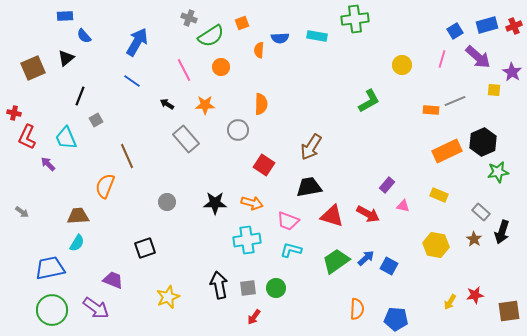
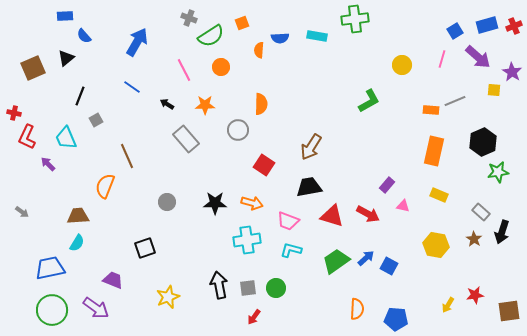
blue line at (132, 81): moved 6 px down
orange rectangle at (447, 151): moved 13 px left; rotated 52 degrees counterclockwise
yellow arrow at (450, 302): moved 2 px left, 3 px down
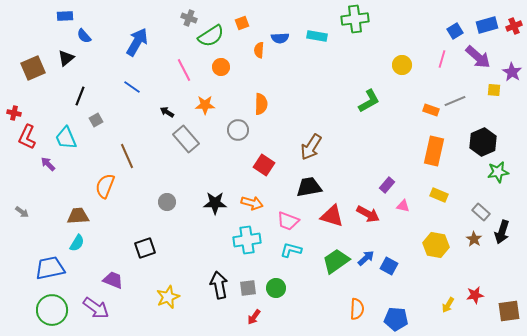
black arrow at (167, 104): moved 8 px down
orange rectangle at (431, 110): rotated 14 degrees clockwise
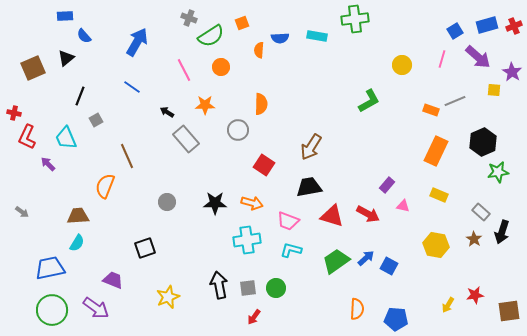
orange rectangle at (434, 151): moved 2 px right; rotated 12 degrees clockwise
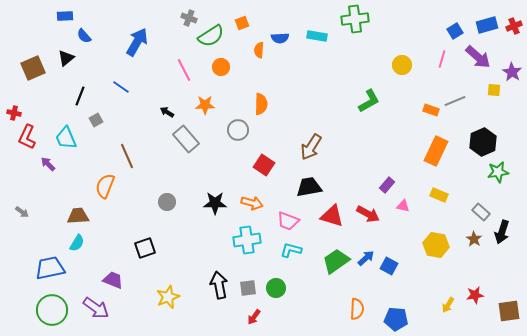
blue line at (132, 87): moved 11 px left
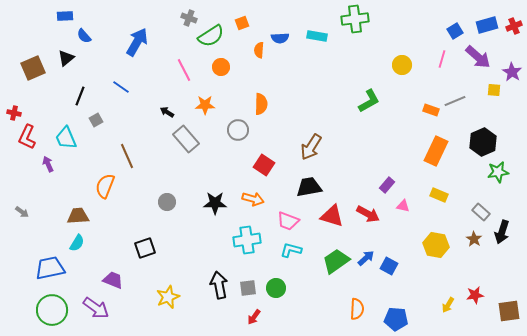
purple arrow at (48, 164): rotated 21 degrees clockwise
orange arrow at (252, 203): moved 1 px right, 4 px up
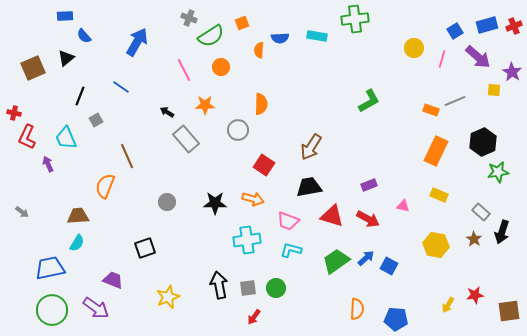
yellow circle at (402, 65): moved 12 px right, 17 px up
purple rectangle at (387, 185): moved 18 px left; rotated 28 degrees clockwise
red arrow at (368, 214): moved 5 px down
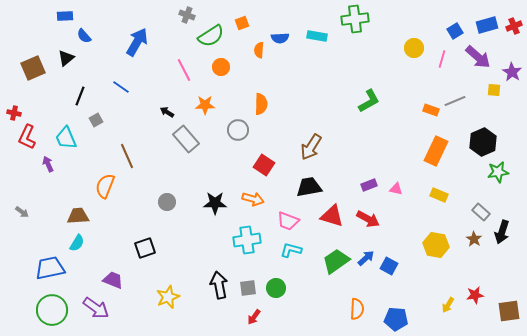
gray cross at (189, 18): moved 2 px left, 3 px up
pink triangle at (403, 206): moved 7 px left, 17 px up
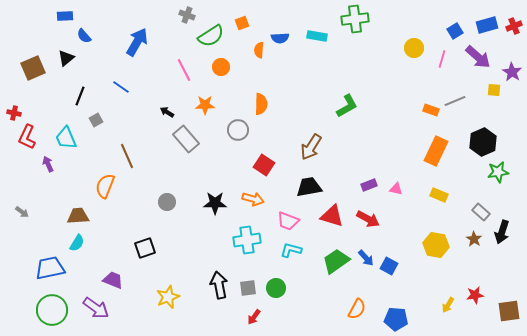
green L-shape at (369, 101): moved 22 px left, 5 px down
blue arrow at (366, 258): rotated 90 degrees clockwise
orange semicircle at (357, 309): rotated 25 degrees clockwise
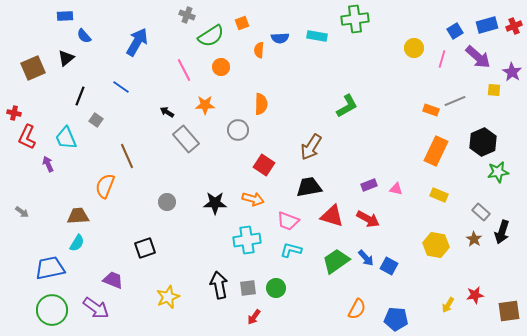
gray square at (96, 120): rotated 24 degrees counterclockwise
